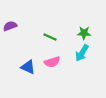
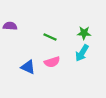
purple semicircle: rotated 24 degrees clockwise
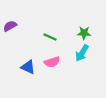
purple semicircle: rotated 32 degrees counterclockwise
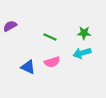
cyan arrow: rotated 42 degrees clockwise
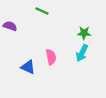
purple semicircle: rotated 48 degrees clockwise
green line: moved 8 px left, 26 px up
cyan arrow: rotated 48 degrees counterclockwise
pink semicircle: moved 1 px left, 5 px up; rotated 84 degrees counterclockwise
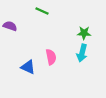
cyan arrow: rotated 12 degrees counterclockwise
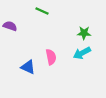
cyan arrow: rotated 48 degrees clockwise
